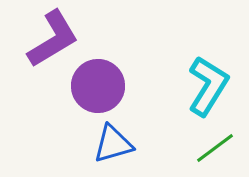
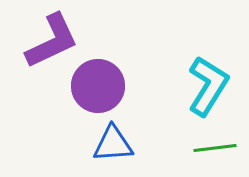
purple L-shape: moved 1 px left, 2 px down; rotated 6 degrees clockwise
blue triangle: rotated 12 degrees clockwise
green line: rotated 30 degrees clockwise
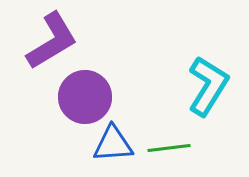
purple L-shape: rotated 6 degrees counterclockwise
purple circle: moved 13 px left, 11 px down
green line: moved 46 px left
